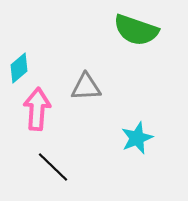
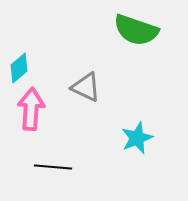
gray triangle: rotated 28 degrees clockwise
pink arrow: moved 6 px left
black line: rotated 39 degrees counterclockwise
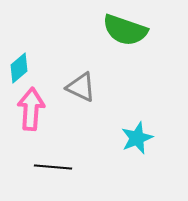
green semicircle: moved 11 px left
gray triangle: moved 5 px left
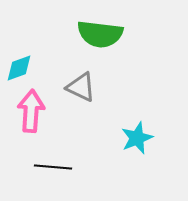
green semicircle: moved 25 px left, 4 px down; rotated 12 degrees counterclockwise
cyan diamond: rotated 20 degrees clockwise
pink arrow: moved 2 px down
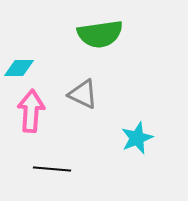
green semicircle: rotated 15 degrees counterclockwise
cyan diamond: rotated 20 degrees clockwise
gray triangle: moved 2 px right, 7 px down
black line: moved 1 px left, 2 px down
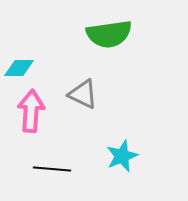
green semicircle: moved 9 px right
cyan star: moved 15 px left, 18 px down
